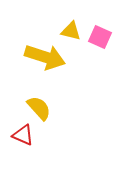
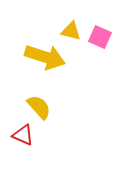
yellow semicircle: moved 1 px up
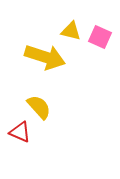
red triangle: moved 3 px left, 3 px up
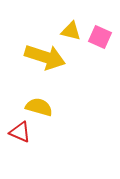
yellow semicircle: rotated 32 degrees counterclockwise
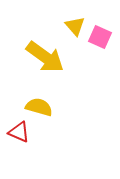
yellow triangle: moved 4 px right, 5 px up; rotated 35 degrees clockwise
yellow arrow: rotated 18 degrees clockwise
red triangle: moved 1 px left
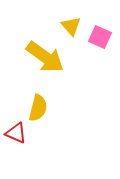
yellow triangle: moved 4 px left
yellow semicircle: moved 1 px left, 1 px down; rotated 88 degrees clockwise
red triangle: moved 3 px left, 1 px down
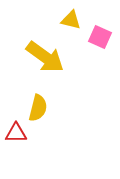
yellow triangle: moved 6 px up; rotated 35 degrees counterclockwise
red triangle: rotated 25 degrees counterclockwise
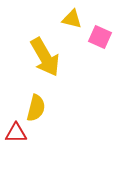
yellow triangle: moved 1 px right, 1 px up
yellow arrow: rotated 24 degrees clockwise
yellow semicircle: moved 2 px left
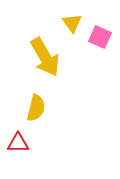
yellow triangle: moved 4 px down; rotated 40 degrees clockwise
red triangle: moved 2 px right, 10 px down
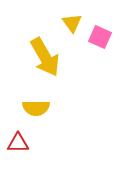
yellow semicircle: rotated 76 degrees clockwise
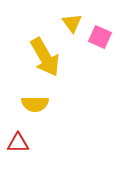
yellow semicircle: moved 1 px left, 4 px up
